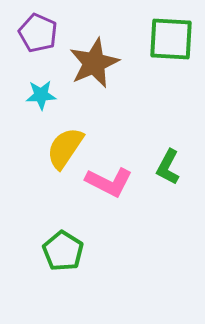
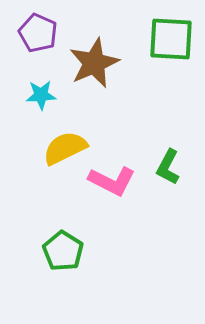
yellow semicircle: rotated 30 degrees clockwise
pink L-shape: moved 3 px right, 1 px up
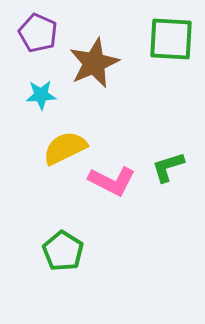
green L-shape: rotated 45 degrees clockwise
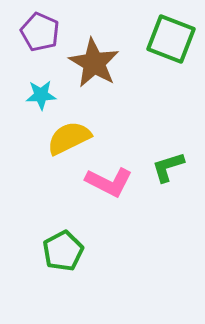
purple pentagon: moved 2 px right, 1 px up
green square: rotated 18 degrees clockwise
brown star: rotated 18 degrees counterclockwise
yellow semicircle: moved 4 px right, 10 px up
pink L-shape: moved 3 px left, 1 px down
green pentagon: rotated 12 degrees clockwise
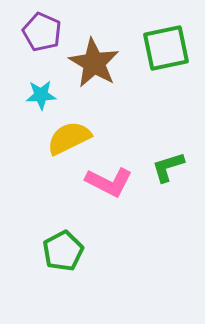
purple pentagon: moved 2 px right
green square: moved 5 px left, 9 px down; rotated 33 degrees counterclockwise
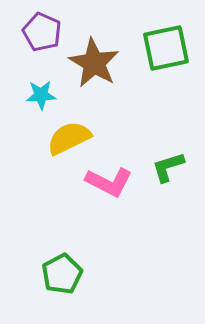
green pentagon: moved 1 px left, 23 px down
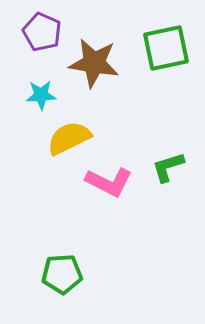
brown star: rotated 21 degrees counterclockwise
green pentagon: rotated 24 degrees clockwise
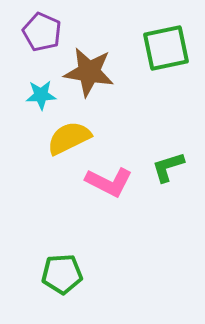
brown star: moved 5 px left, 9 px down
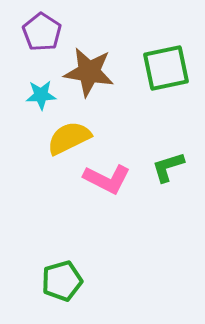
purple pentagon: rotated 9 degrees clockwise
green square: moved 20 px down
pink L-shape: moved 2 px left, 3 px up
green pentagon: moved 7 px down; rotated 12 degrees counterclockwise
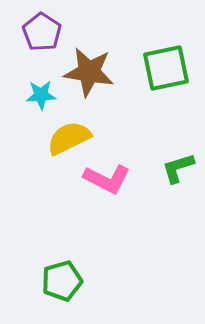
green L-shape: moved 10 px right, 1 px down
